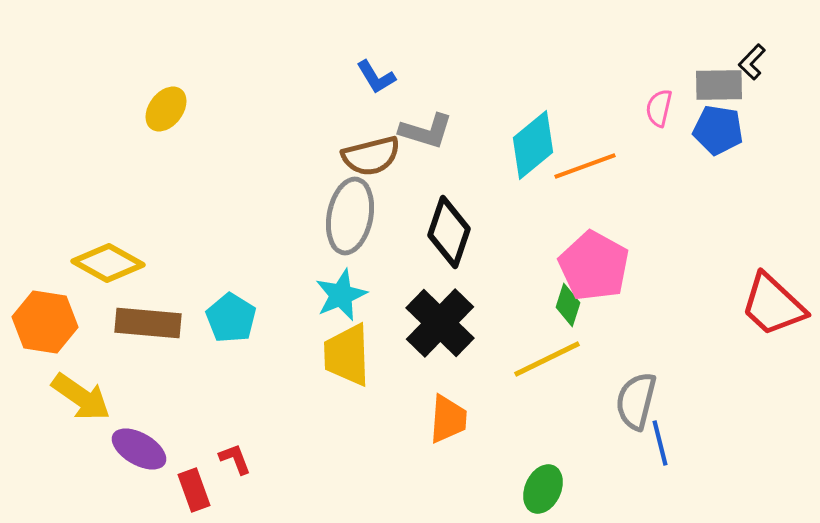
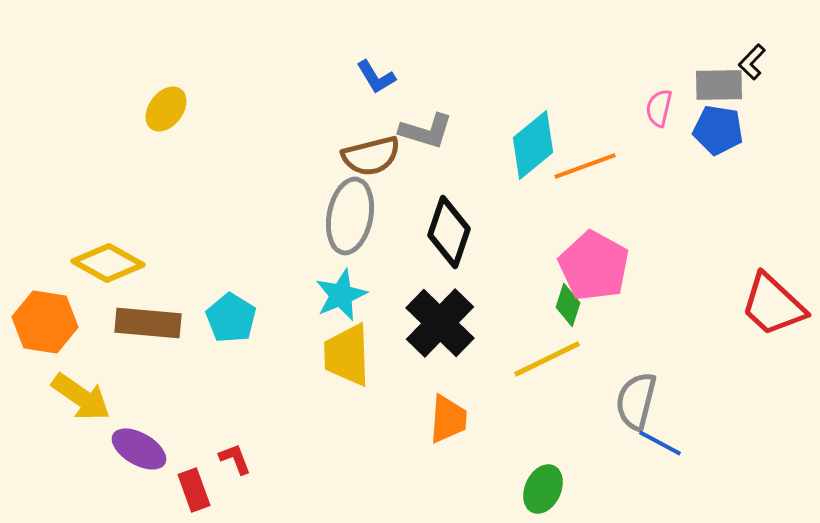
blue line: rotated 48 degrees counterclockwise
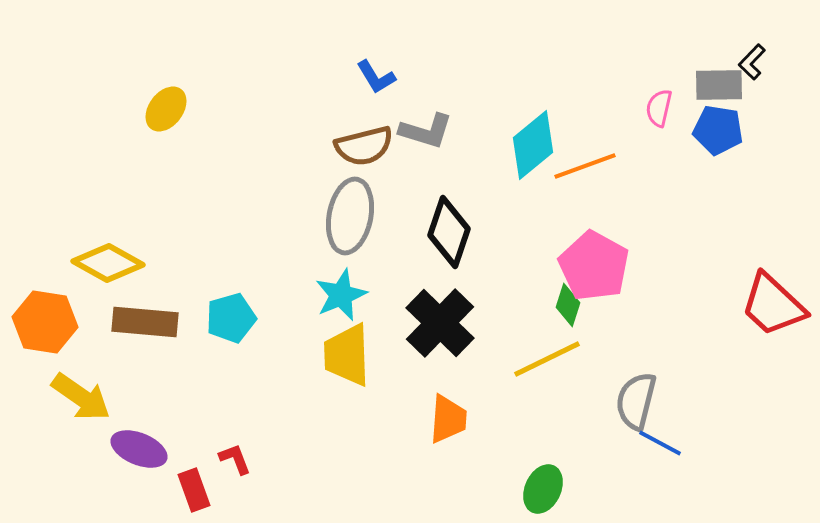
brown semicircle: moved 7 px left, 10 px up
cyan pentagon: rotated 24 degrees clockwise
brown rectangle: moved 3 px left, 1 px up
purple ellipse: rotated 8 degrees counterclockwise
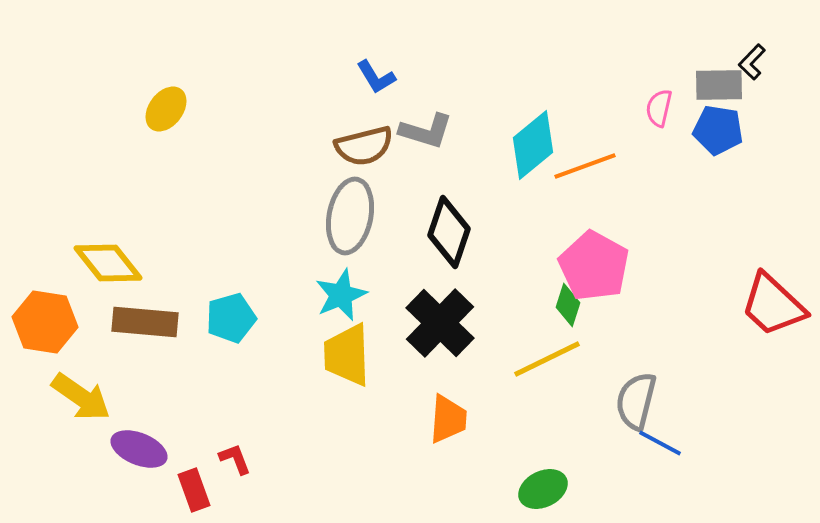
yellow diamond: rotated 22 degrees clockwise
green ellipse: rotated 39 degrees clockwise
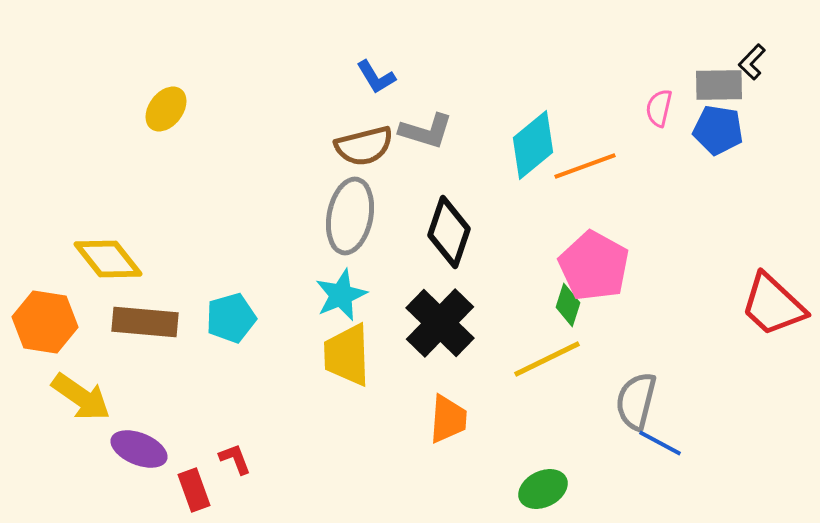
yellow diamond: moved 4 px up
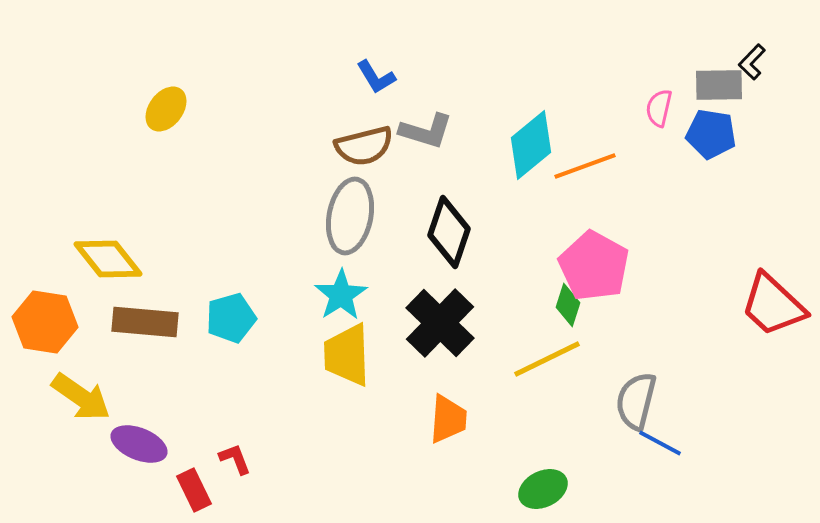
blue pentagon: moved 7 px left, 4 px down
cyan diamond: moved 2 px left
cyan star: rotated 10 degrees counterclockwise
purple ellipse: moved 5 px up
red rectangle: rotated 6 degrees counterclockwise
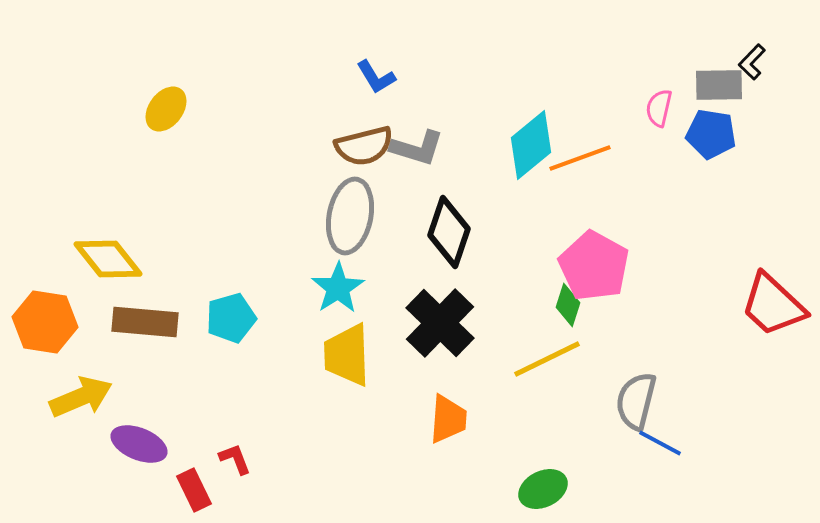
gray L-shape: moved 9 px left, 17 px down
orange line: moved 5 px left, 8 px up
cyan star: moved 3 px left, 7 px up
yellow arrow: rotated 58 degrees counterclockwise
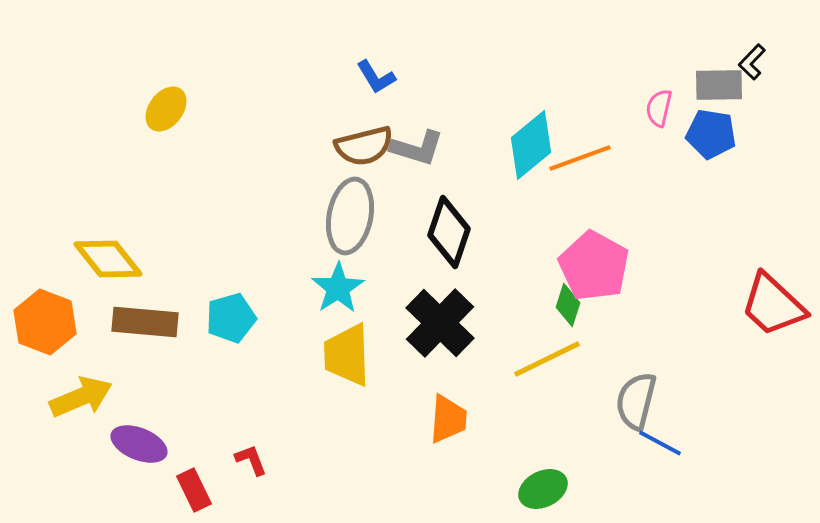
orange hexagon: rotated 12 degrees clockwise
red L-shape: moved 16 px right, 1 px down
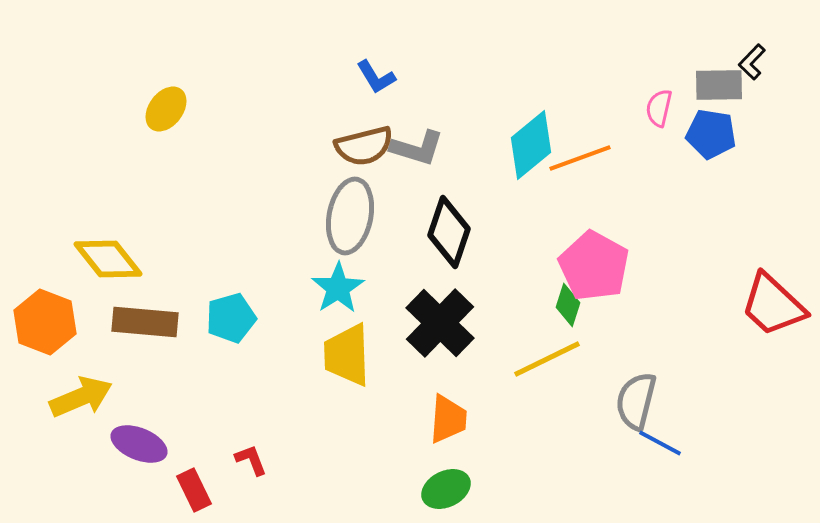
green ellipse: moved 97 px left
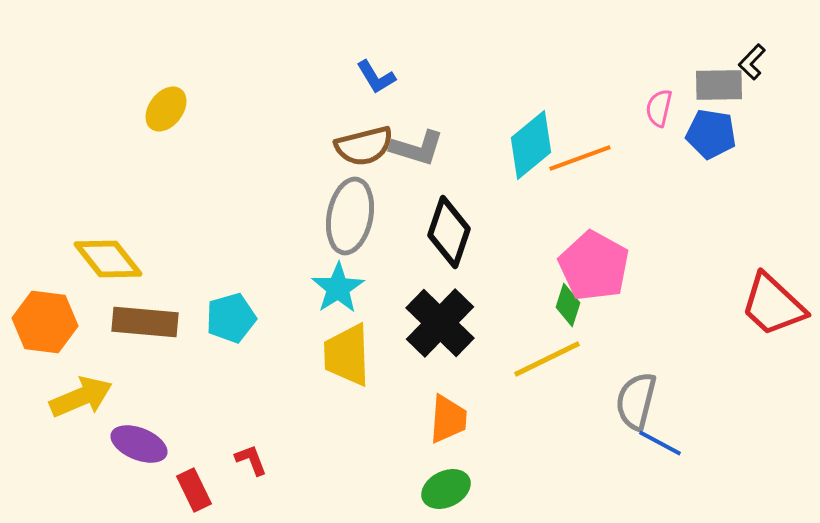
orange hexagon: rotated 14 degrees counterclockwise
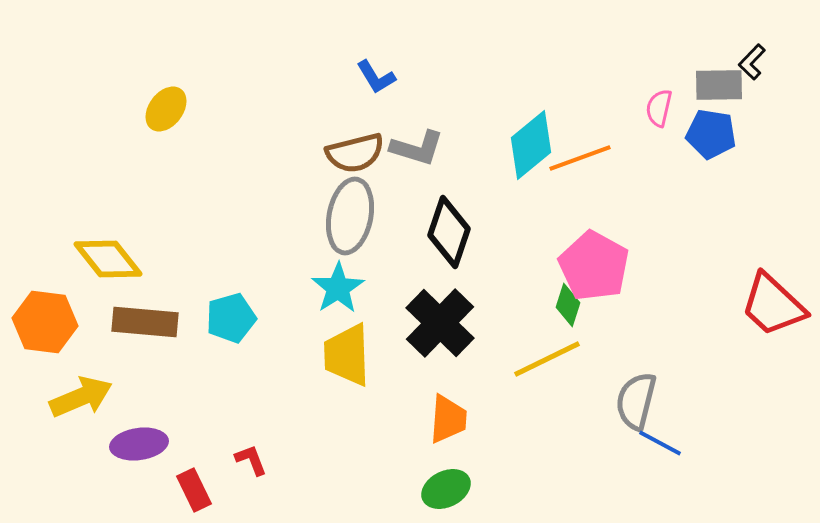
brown semicircle: moved 9 px left, 7 px down
purple ellipse: rotated 30 degrees counterclockwise
